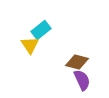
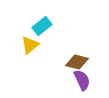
cyan rectangle: moved 1 px right, 4 px up
yellow triangle: rotated 24 degrees clockwise
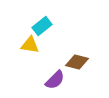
yellow triangle: rotated 48 degrees clockwise
purple semicircle: moved 27 px left; rotated 70 degrees clockwise
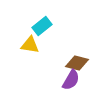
brown diamond: moved 1 px down
purple semicircle: moved 16 px right; rotated 15 degrees counterclockwise
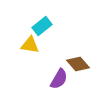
brown diamond: moved 1 px right, 1 px down; rotated 35 degrees clockwise
purple semicircle: moved 12 px left, 1 px up
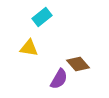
cyan rectangle: moved 9 px up
yellow triangle: moved 1 px left, 3 px down
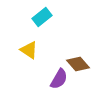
yellow triangle: moved 2 px down; rotated 24 degrees clockwise
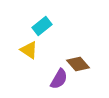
cyan rectangle: moved 9 px down
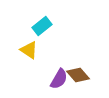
brown diamond: moved 11 px down
